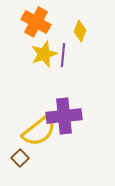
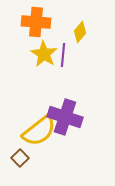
orange cross: rotated 24 degrees counterclockwise
yellow diamond: moved 1 px down; rotated 20 degrees clockwise
yellow star: rotated 20 degrees counterclockwise
purple cross: moved 1 px right, 1 px down; rotated 24 degrees clockwise
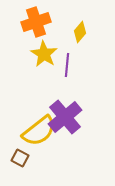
orange cross: rotated 24 degrees counterclockwise
purple line: moved 4 px right, 10 px down
purple cross: rotated 32 degrees clockwise
brown square: rotated 18 degrees counterclockwise
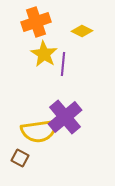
yellow diamond: moved 2 px right, 1 px up; rotated 75 degrees clockwise
purple line: moved 4 px left, 1 px up
yellow semicircle: rotated 30 degrees clockwise
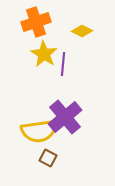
brown square: moved 28 px right
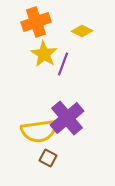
purple line: rotated 15 degrees clockwise
purple cross: moved 2 px right, 1 px down
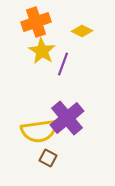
yellow star: moved 2 px left, 3 px up
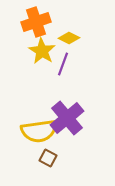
yellow diamond: moved 13 px left, 7 px down
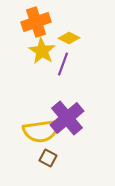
yellow semicircle: moved 2 px right
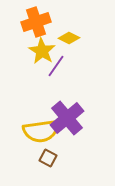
purple line: moved 7 px left, 2 px down; rotated 15 degrees clockwise
